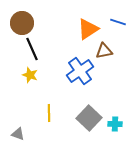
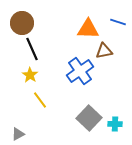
orange triangle: rotated 35 degrees clockwise
yellow star: rotated 14 degrees clockwise
yellow line: moved 9 px left, 13 px up; rotated 36 degrees counterclockwise
gray triangle: rotated 48 degrees counterclockwise
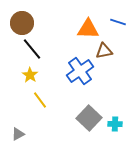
black line: rotated 15 degrees counterclockwise
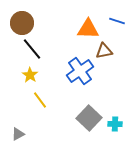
blue line: moved 1 px left, 1 px up
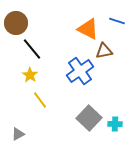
brown circle: moved 6 px left
orange triangle: rotated 25 degrees clockwise
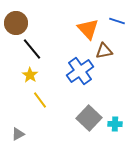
orange triangle: rotated 20 degrees clockwise
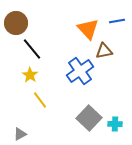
blue line: rotated 28 degrees counterclockwise
gray triangle: moved 2 px right
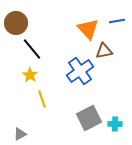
yellow line: moved 2 px right, 1 px up; rotated 18 degrees clockwise
gray square: rotated 20 degrees clockwise
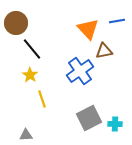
gray triangle: moved 6 px right, 1 px down; rotated 24 degrees clockwise
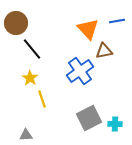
yellow star: moved 3 px down
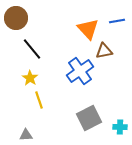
brown circle: moved 5 px up
yellow line: moved 3 px left, 1 px down
cyan cross: moved 5 px right, 3 px down
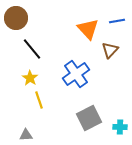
brown triangle: moved 6 px right, 1 px up; rotated 36 degrees counterclockwise
blue cross: moved 4 px left, 3 px down
